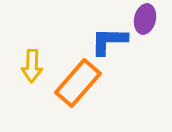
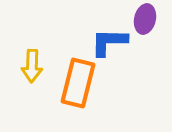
blue L-shape: moved 1 px down
orange rectangle: rotated 27 degrees counterclockwise
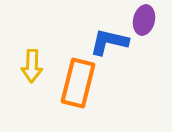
purple ellipse: moved 1 px left, 1 px down
blue L-shape: rotated 12 degrees clockwise
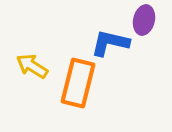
blue L-shape: moved 1 px right, 1 px down
yellow arrow: rotated 120 degrees clockwise
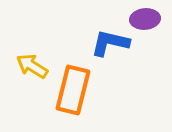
purple ellipse: moved 1 px right, 1 px up; rotated 72 degrees clockwise
orange rectangle: moved 5 px left, 7 px down
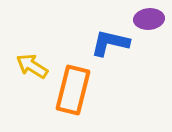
purple ellipse: moved 4 px right
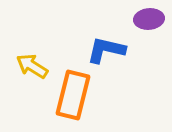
blue L-shape: moved 4 px left, 7 px down
orange rectangle: moved 5 px down
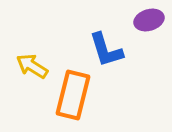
purple ellipse: moved 1 px down; rotated 12 degrees counterclockwise
blue L-shape: rotated 120 degrees counterclockwise
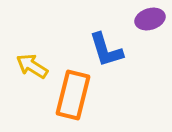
purple ellipse: moved 1 px right, 1 px up
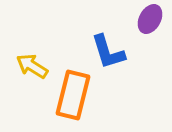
purple ellipse: rotated 44 degrees counterclockwise
blue L-shape: moved 2 px right, 2 px down
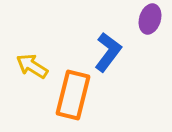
purple ellipse: rotated 12 degrees counterclockwise
blue L-shape: rotated 126 degrees counterclockwise
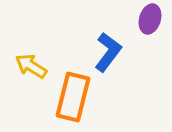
yellow arrow: moved 1 px left
orange rectangle: moved 2 px down
